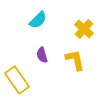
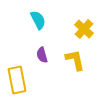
cyan semicircle: rotated 72 degrees counterclockwise
yellow rectangle: rotated 24 degrees clockwise
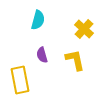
cyan semicircle: rotated 42 degrees clockwise
yellow rectangle: moved 3 px right
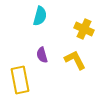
cyan semicircle: moved 2 px right, 4 px up
yellow cross: rotated 18 degrees counterclockwise
yellow L-shape: rotated 15 degrees counterclockwise
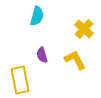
cyan semicircle: moved 3 px left
yellow cross: rotated 18 degrees clockwise
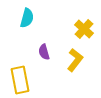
cyan semicircle: moved 10 px left, 2 px down
purple semicircle: moved 2 px right, 3 px up
yellow L-shape: rotated 65 degrees clockwise
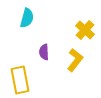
yellow cross: moved 1 px right, 1 px down
purple semicircle: rotated 14 degrees clockwise
